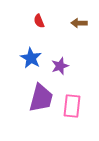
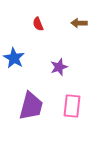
red semicircle: moved 1 px left, 3 px down
blue star: moved 17 px left
purple star: moved 1 px left, 1 px down
purple trapezoid: moved 10 px left, 8 px down
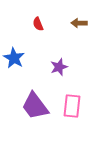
purple trapezoid: moved 4 px right; rotated 128 degrees clockwise
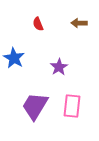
purple star: rotated 12 degrees counterclockwise
purple trapezoid: rotated 68 degrees clockwise
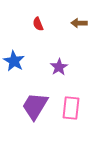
blue star: moved 3 px down
pink rectangle: moved 1 px left, 2 px down
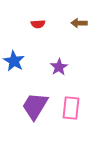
red semicircle: rotated 72 degrees counterclockwise
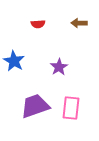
purple trapezoid: rotated 40 degrees clockwise
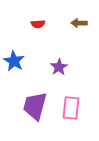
purple trapezoid: rotated 56 degrees counterclockwise
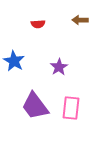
brown arrow: moved 1 px right, 3 px up
purple trapezoid: rotated 52 degrees counterclockwise
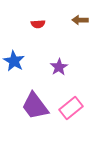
pink rectangle: rotated 45 degrees clockwise
